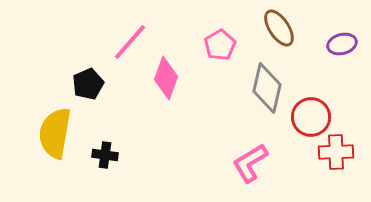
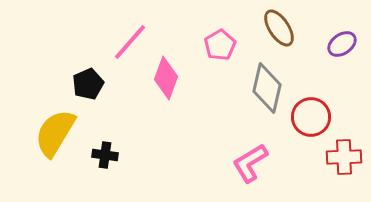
purple ellipse: rotated 20 degrees counterclockwise
yellow semicircle: rotated 21 degrees clockwise
red cross: moved 8 px right, 5 px down
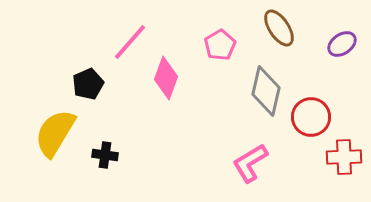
gray diamond: moved 1 px left, 3 px down
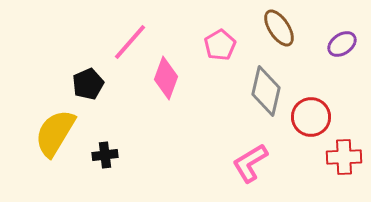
black cross: rotated 15 degrees counterclockwise
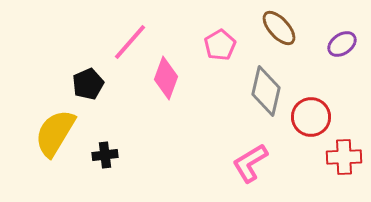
brown ellipse: rotated 9 degrees counterclockwise
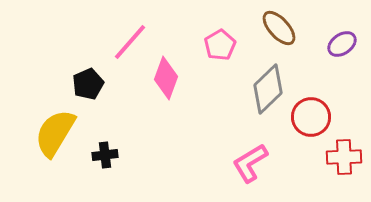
gray diamond: moved 2 px right, 2 px up; rotated 33 degrees clockwise
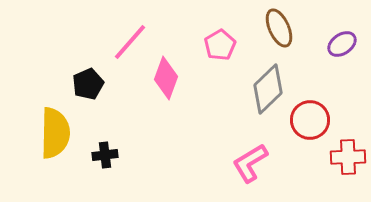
brown ellipse: rotated 18 degrees clockwise
red circle: moved 1 px left, 3 px down
yellow semicircle: rotated 150 degrees clockwise
red cross: moved 4 px right
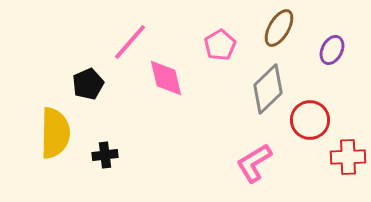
brown ellipse: rotated 54 degrees clockwise
purple ellipse: moved 10 px left, 6 px down; rotated 28 degrees counterclockwise
pink diamond: rotated 33 degrees counterclockwise
pink L-shape: moved 4 px right
